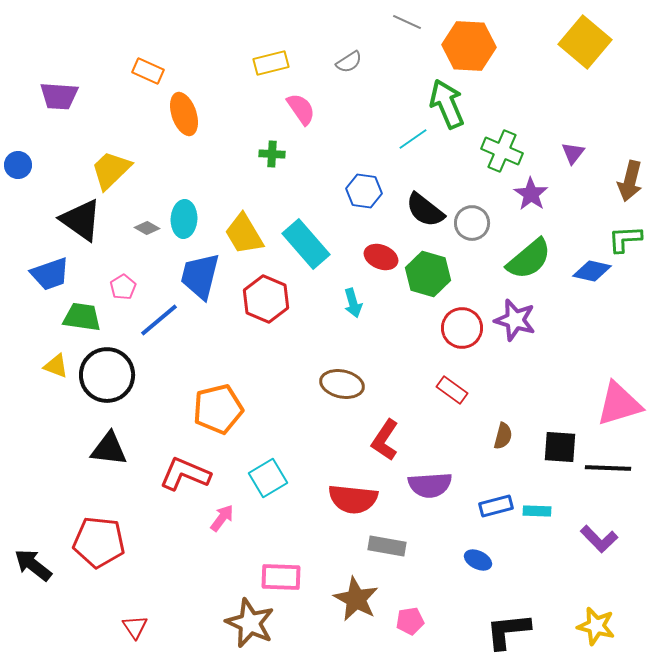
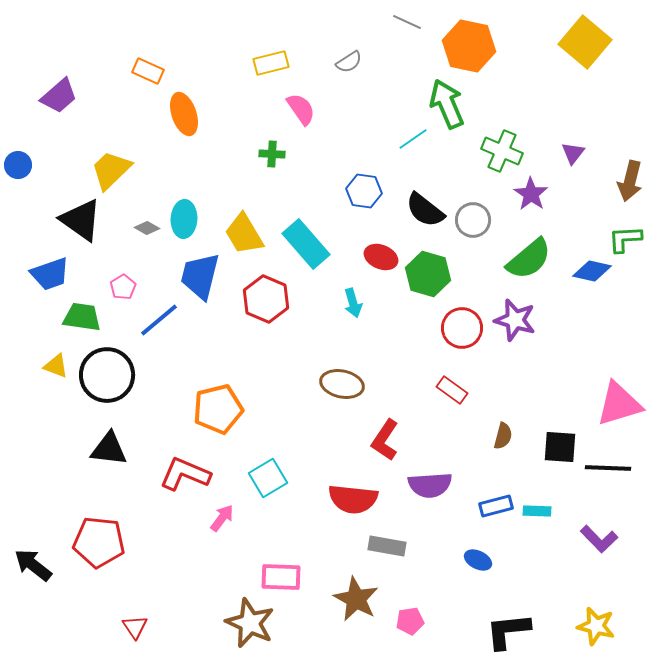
orange hexagon at (469, 46): rotated 9 degrees clockwise
purple trapezoid at (59, 96): rotated 45 degrees counterclockwise
gray circle at (472, 223): moved 1 px right, 3 px up
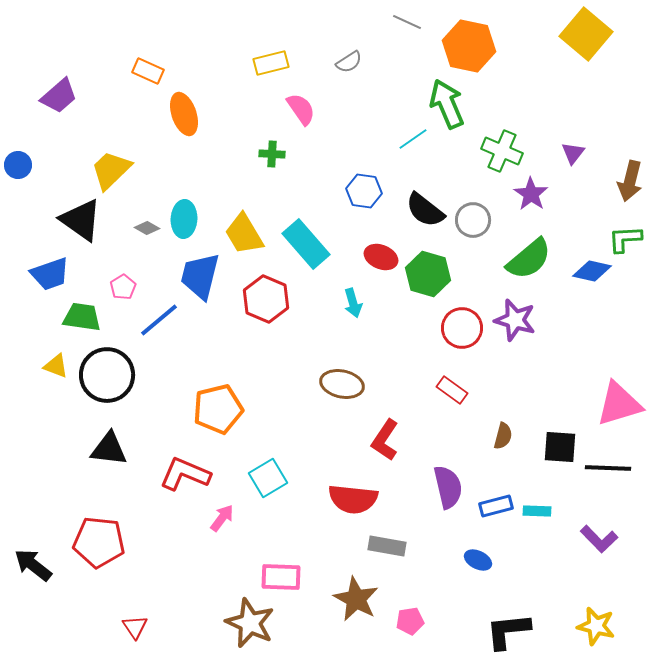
yellow square at (585, 42): moved 1 px right, 8 px up
purple semicircle at (430, 485): moved 18 px right, 2 px down; rotated 99 degrees counterclockwise
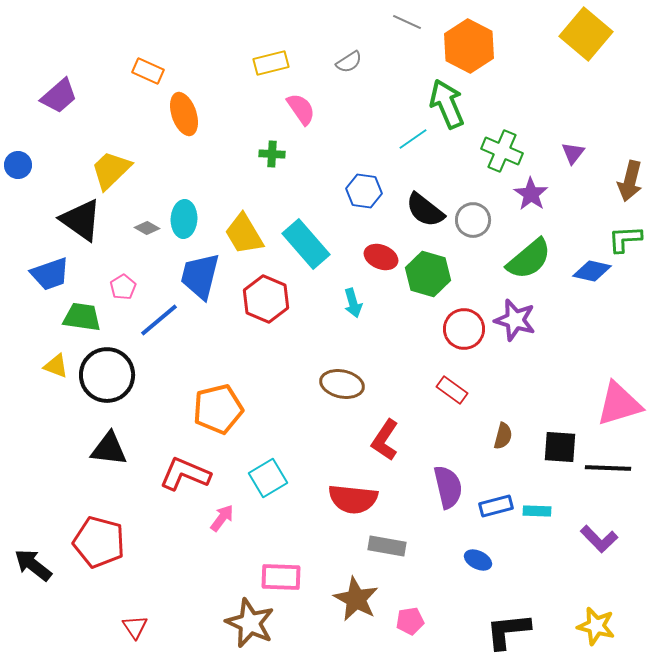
orange hexagon at (469, 46): rotated 15 degrees clockwise
red circle at (462, 328): moved 2 px right, 1 px down
red pentagon at (99, 542): rotated 9 degrees clockwise
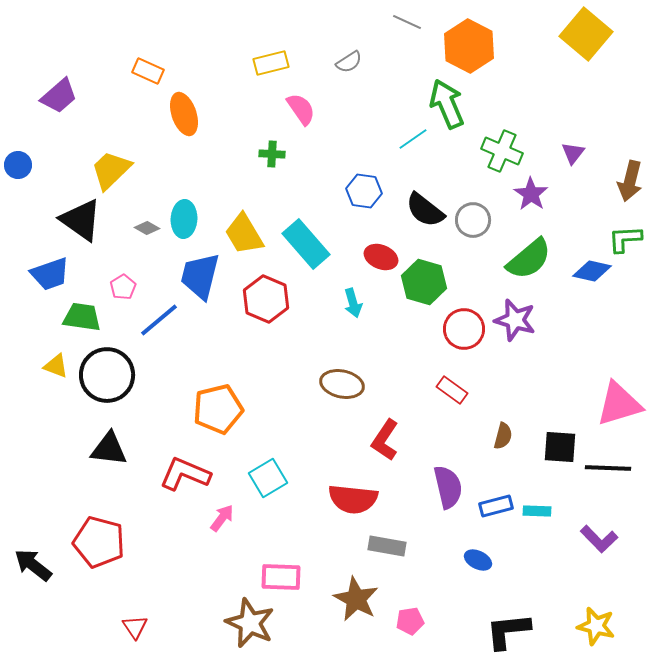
green hexagon at (428, 274): moved 4 px left, 8 px down
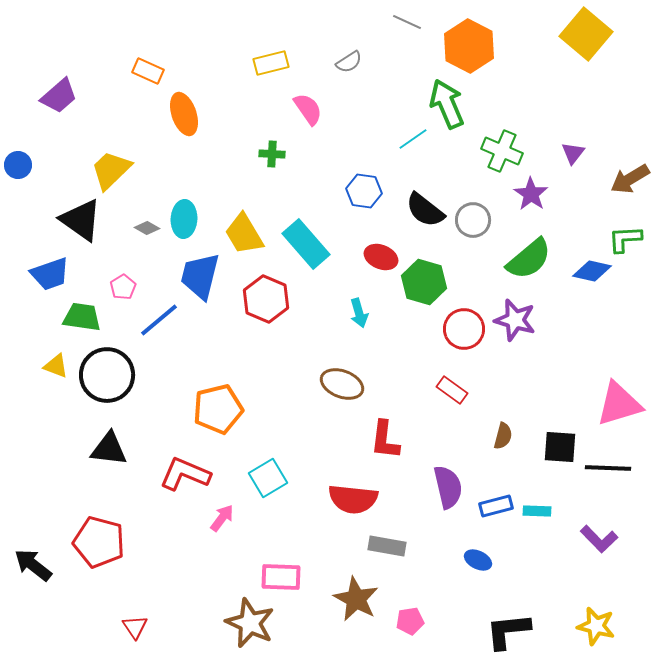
pink semicircle at (301, 109): moved 7 px right
brown arrow at (630, 181): moved 2 px up; rotated 45 degrees clockwise
cyan arrow at (353, 303): moved 6 px right, 10 px down
brown ellipse at (342, 384): rotated 9 degrees clockwise
red L-shape at (385, 440): rotated 27 degrees counterclockwise
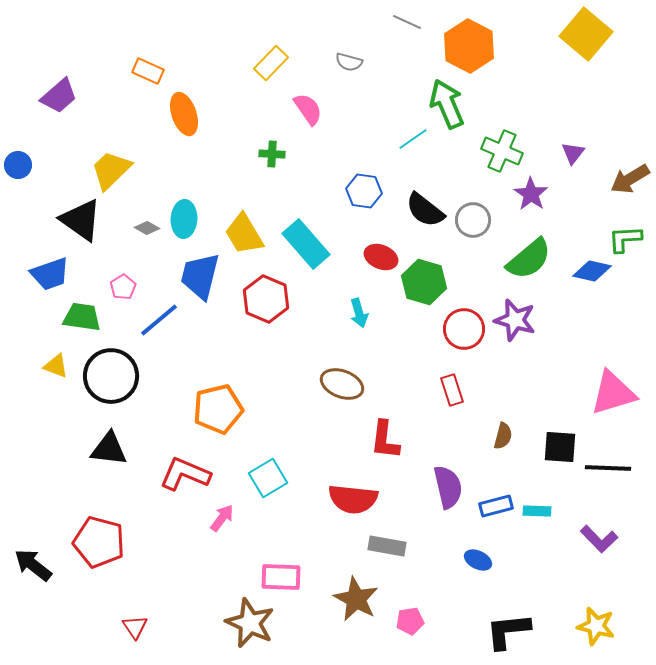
gray semicircle at (349, 62): rotated 48 degrees clockwise
yellow rectangle at (271, 63): rotated 32 degrees counterclockwise
black circle at (107, 375): moved 4 px right, 1 px down
red rectangle at (452, 390): rotated 36 degrees clockwise
pink triangle at (619, 404): moved 6 px left, 11 px up
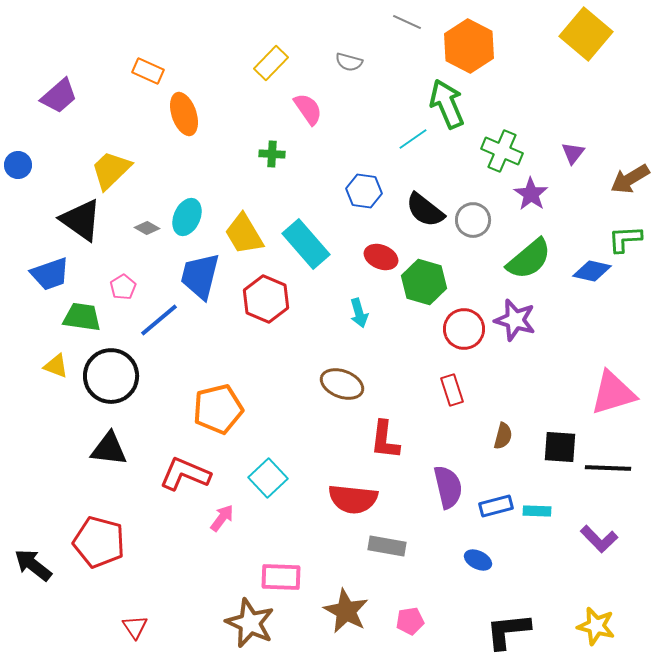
cyan ellipse at (184, 219): moved 3 px right, 2 px up; rotated 21 degrees clockwise
cyan square at (268, 478): rotated 12 degrees counterclockwise
brown star at (356, 599): moved 10 px left, 12 px down
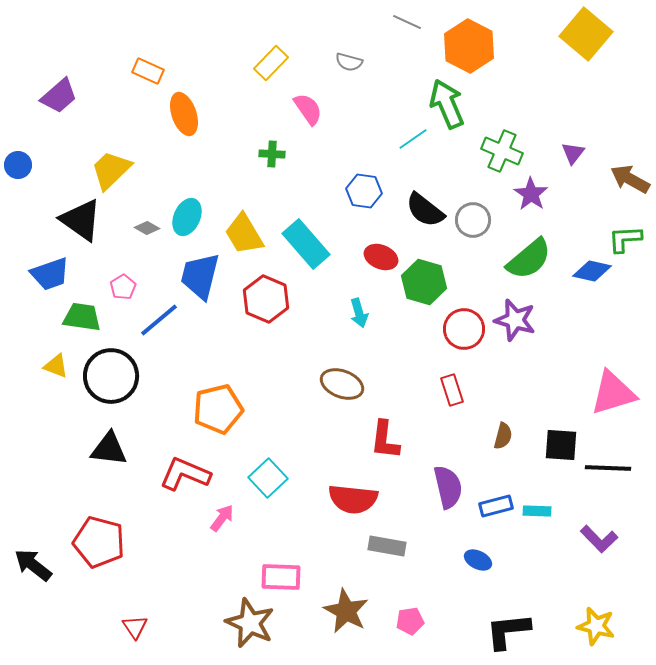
brown arrow at (630, 179): rotated 60 degrees clockwise
black square at (560, 447): moved 1 px right, 2 px up
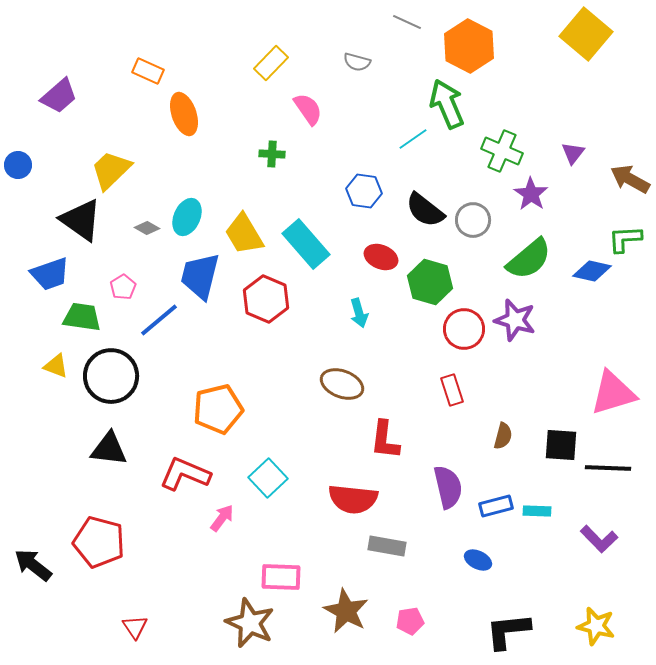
gray semicircle at (349, 62): moved 8 px right
green hexagon at (424, 282): moved 6 px right
